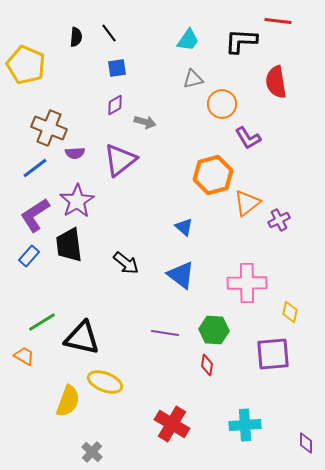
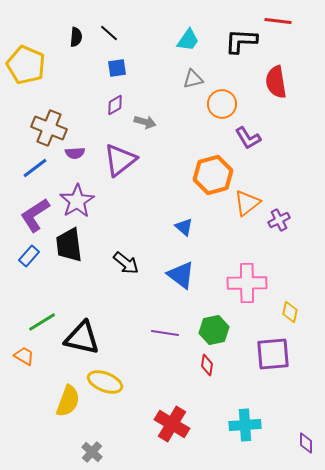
black line at (109, 33): rotated 12 degrees counterclockwise
green hexagon at (214, 330): rotated 16 degrees counterclockwise
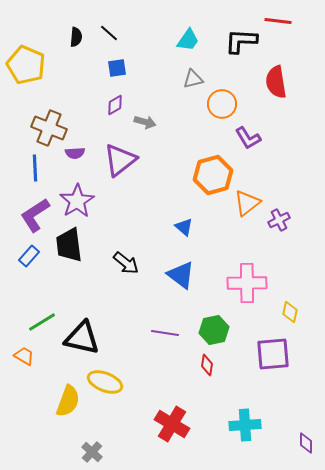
blue line at (35, 168): rotated 56 degrees counterclockwise
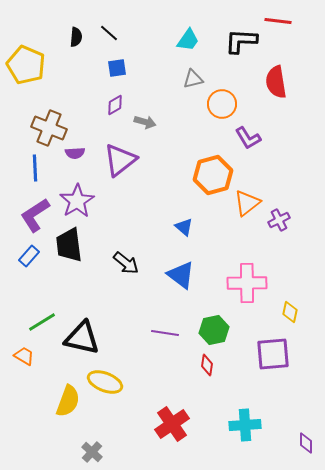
red cross at (172, 424): rotated 24 degrees clockwise
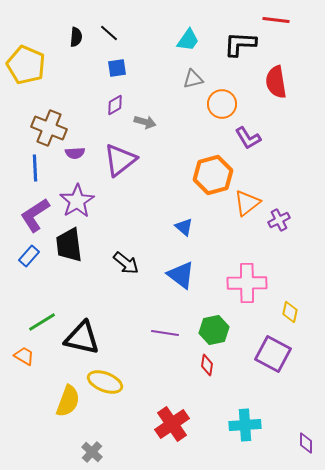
red line at (278, 21): moved 2 px left, 1 px up
black L-shape at (241, 41): moved 1 px left, 3 px down
purple square at (273, 354): rotated 33 degrees clockwise
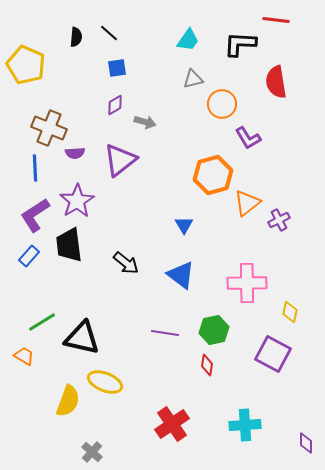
blue triangle at (184, 227): moved 2 px up; rotated 18 degrees clockwise
